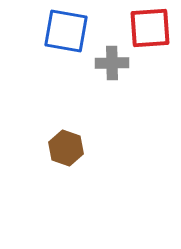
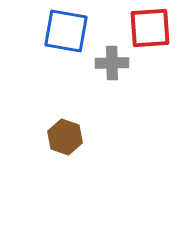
brown hexagon: moved 1 px left, 11 px up
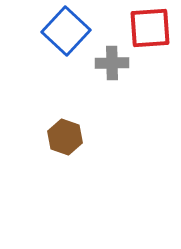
blue square: rotated 33 degrees clockwise
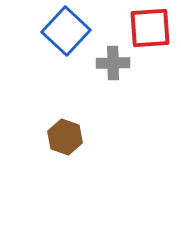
gray cross: moved 1 px right
